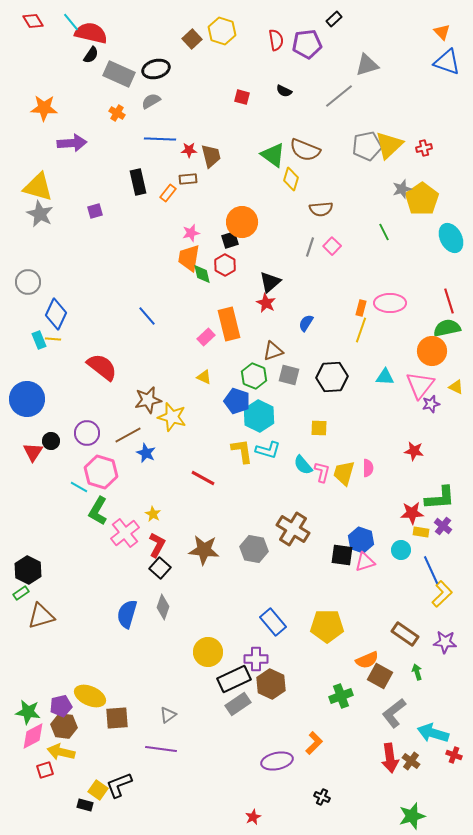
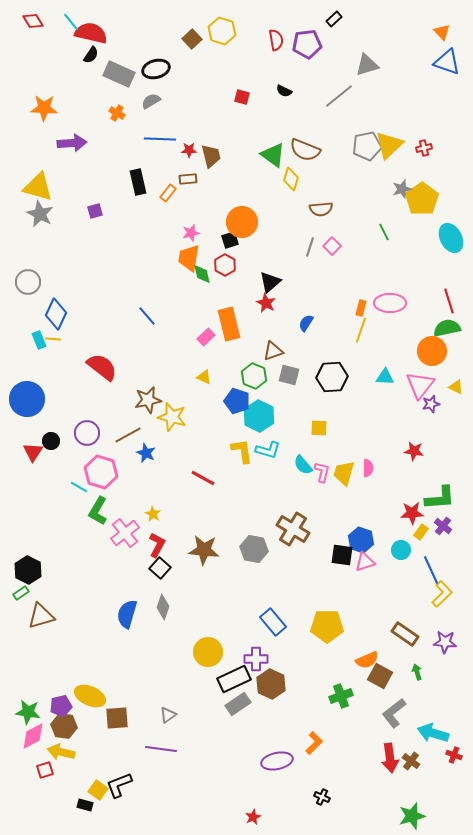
yellow rectangle at (421, 532): rotated 63 degrees counterclockwise
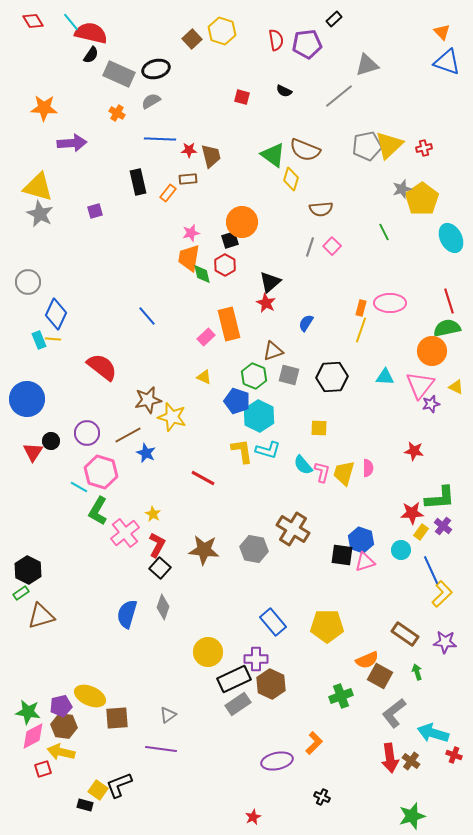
red square at (45, 770): moved 2 px left, 1 px up
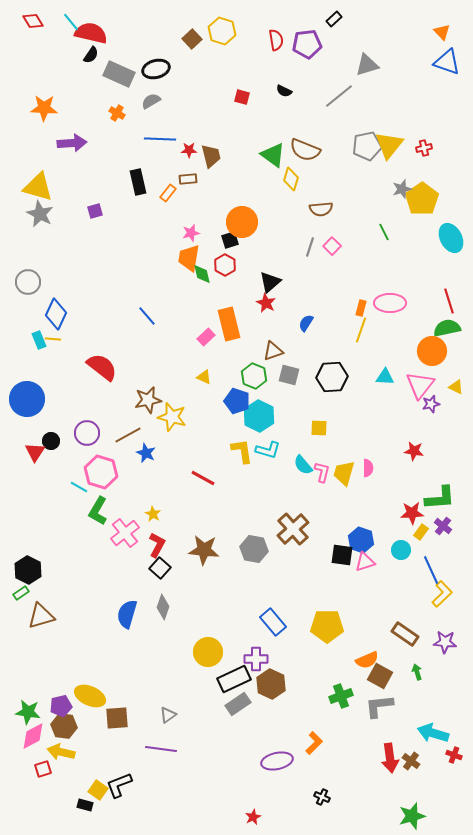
yellow triangle at (389, 145): rotated 8 degrees counterclockwise
red triangle at (33, 452): moved 2 px right
brown cross at (293, 529): rotated 16 degrees clockwise
gray L-shape at (394, 713): moved 15 px left, 7 px up; rotated 32 degrees clockwise
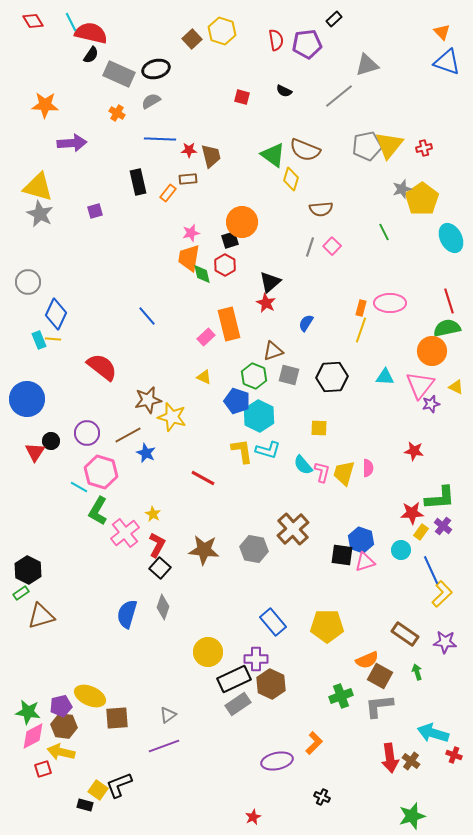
cyan line at (71, 22): rotated 12 degrees clockwise
orange star at (44, 108): moved 1 px right, 3 px up
purple line at (161, 749): moved 3 px right, 3 px up; rotated 28 degrees counterclockwise
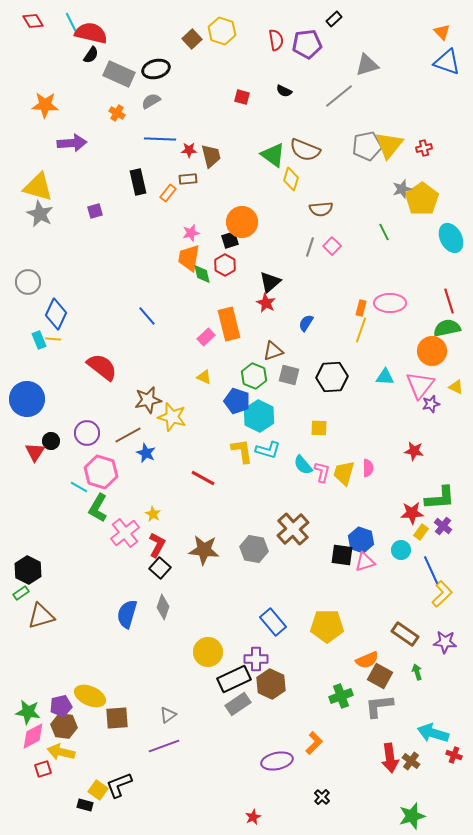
green L-shape at (98, 511): moved 3 px up
black cross at (322, 797): rotated 21 degrees clockwise
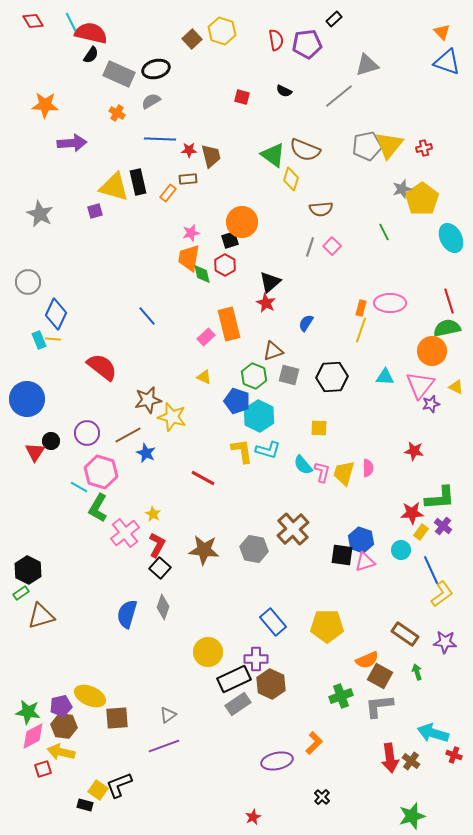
yellow triangle at (38, 187): moved 76 px right
yellow L-shape at (442, 594): rotated 8 degrees clockwise
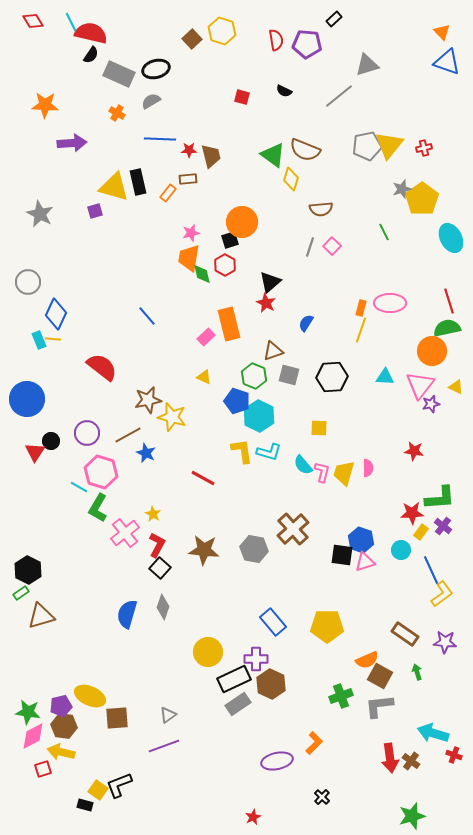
purple pentagon at (307, 44): rotated 12 degrees clockwise
cyan L-shape at (268, 450): moved 1 px right, 2 px down
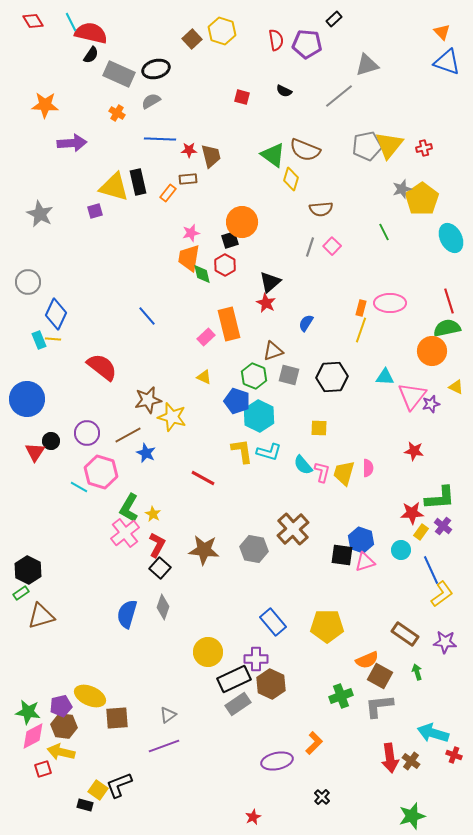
pink triangle at (420, 385): moved 8 px left, 11 px down
green L-shape at (98, 508): moved 31 px right
